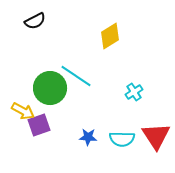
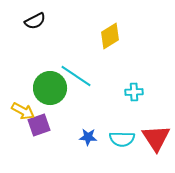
cyan cross: rotated 30 degrees clockwise
red triangle: moved 2 px down
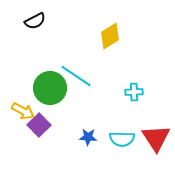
purple square: rotated 25 degrees counterclockwise
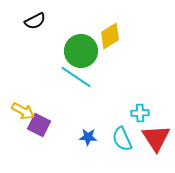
cyan line: moved 1 px down
green circle: moved 31 px right, 37 px up
cyan cross: moved 6 px right, 21 px down
purple square: rotated 20 degrees counterclockwise
cyan semicircle: rotated 65 degrees clockwise
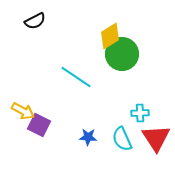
green circle: moved 41 px right, 3 px down
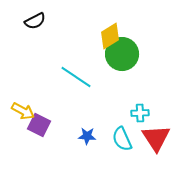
blue star: moved 1 px left, 1 px up
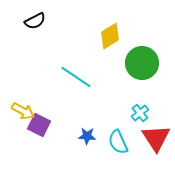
green circle: moved 20 px right, 9 px down
cyan cross: rotated 36 degrees counterclockwise
cyan semicircle: moved 4 px left, 3 px down
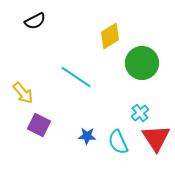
yellow arrow: moved 18 px up; rotated 20 degrees clockwise
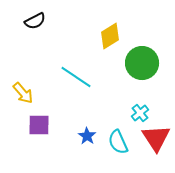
purple square: rotated 25 degrees counterclockwise
blue star: rotated 30 degrees clockwise
